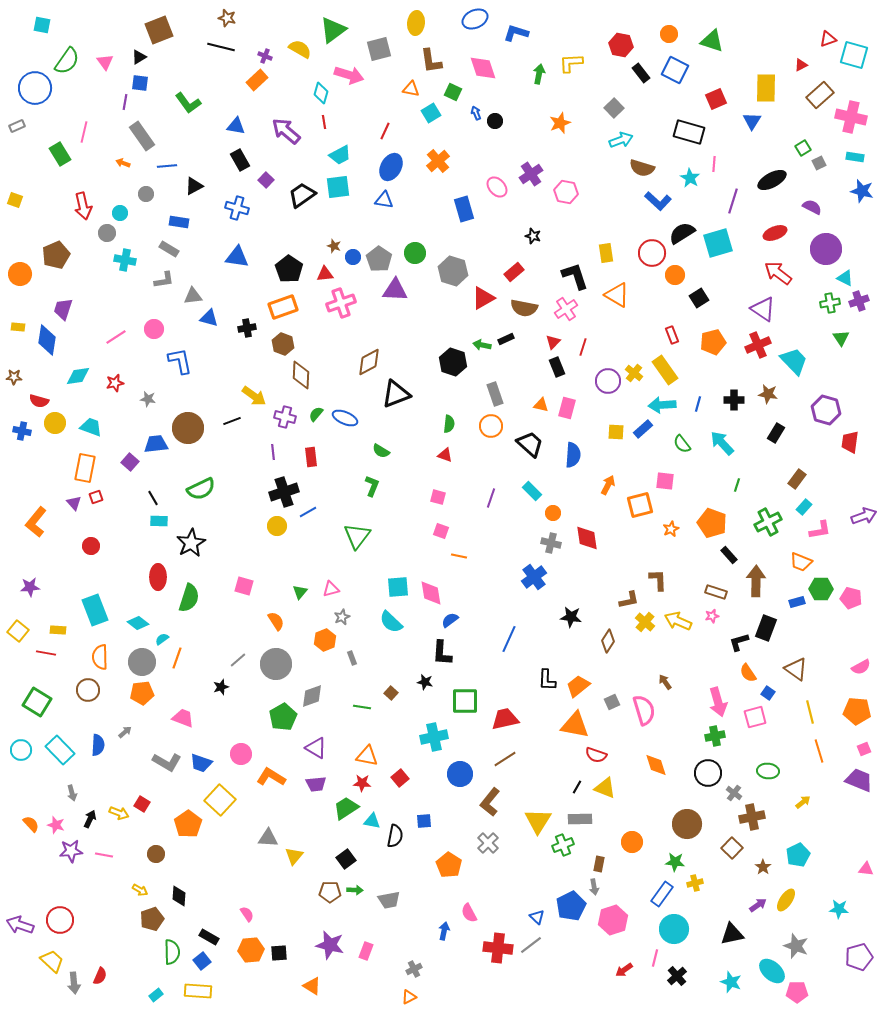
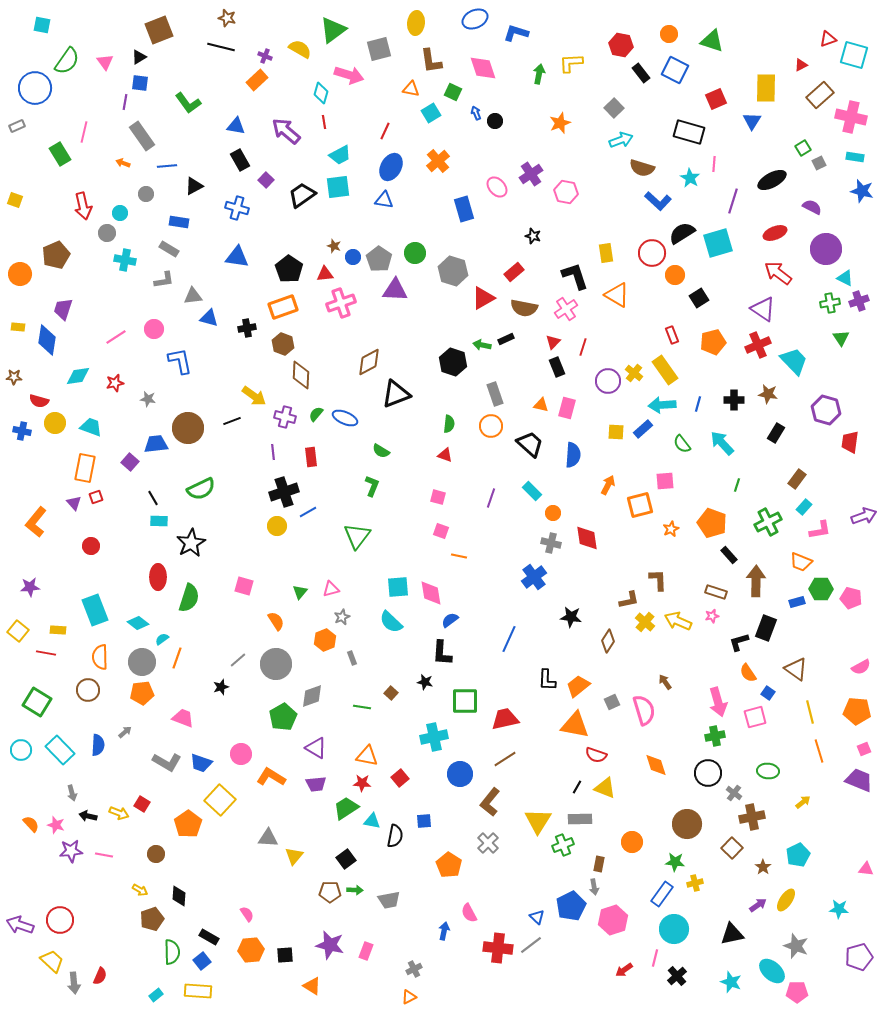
pink square at (665, 481): rotated 12 degrees counterclockwise
black arrow at (90, 819): moved 2 px left, 3 px up; rotated 102 degrees counterclockwise
black square at (279, 953): moved 6 px right, 2 px down
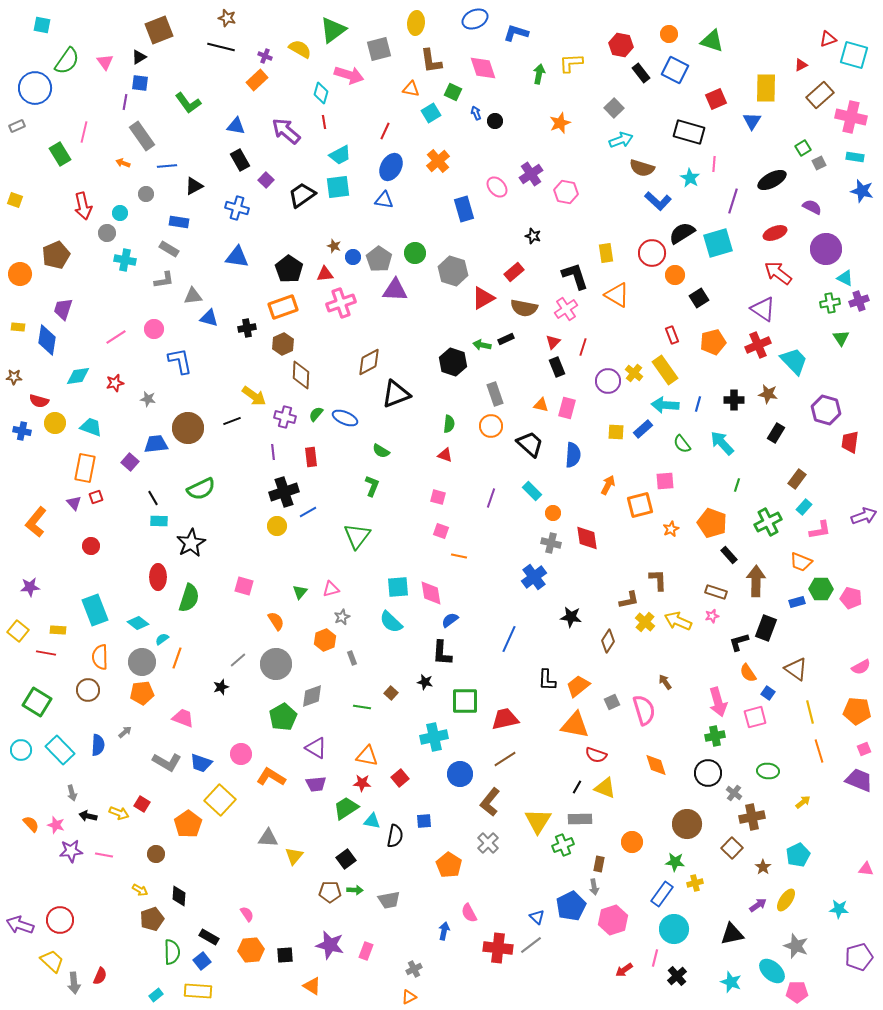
brown hexagon at (283, 344): rotated 15 degrees clockwise
cyan arrow at (662, 405): moved 3 px right; rotated 8 degrees clockwise
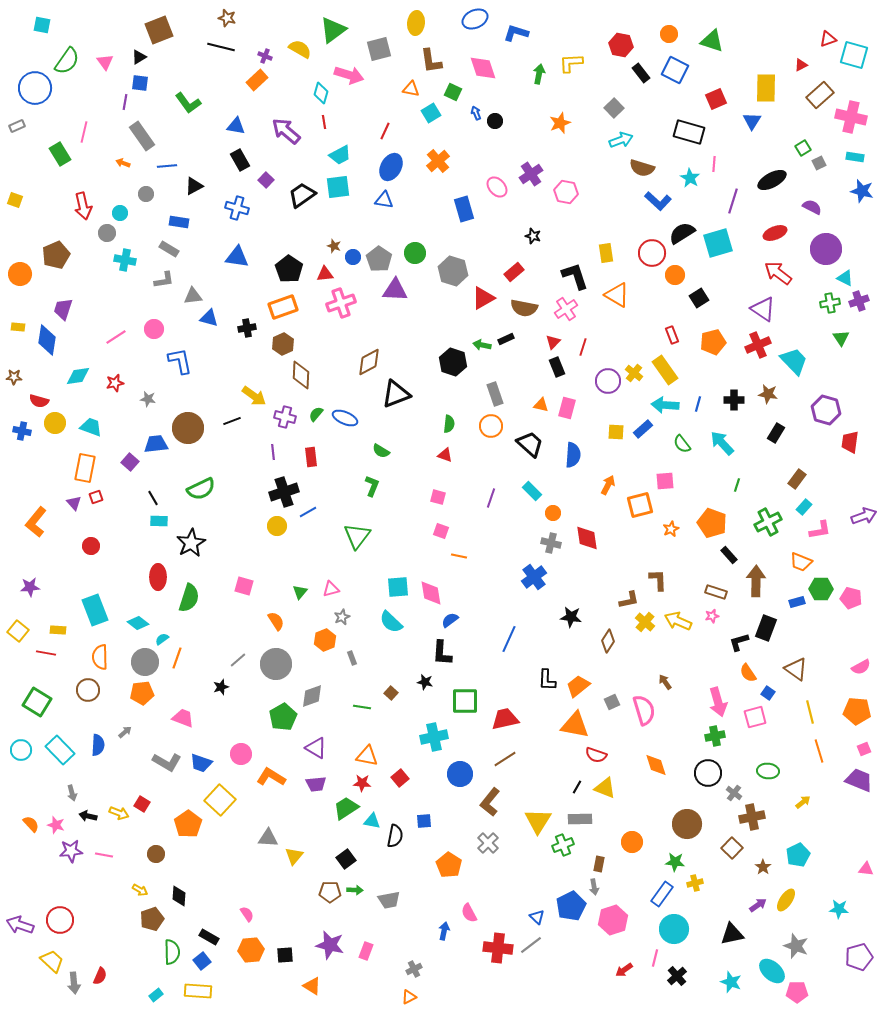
gray circle at (142, 662): moved 3 px right
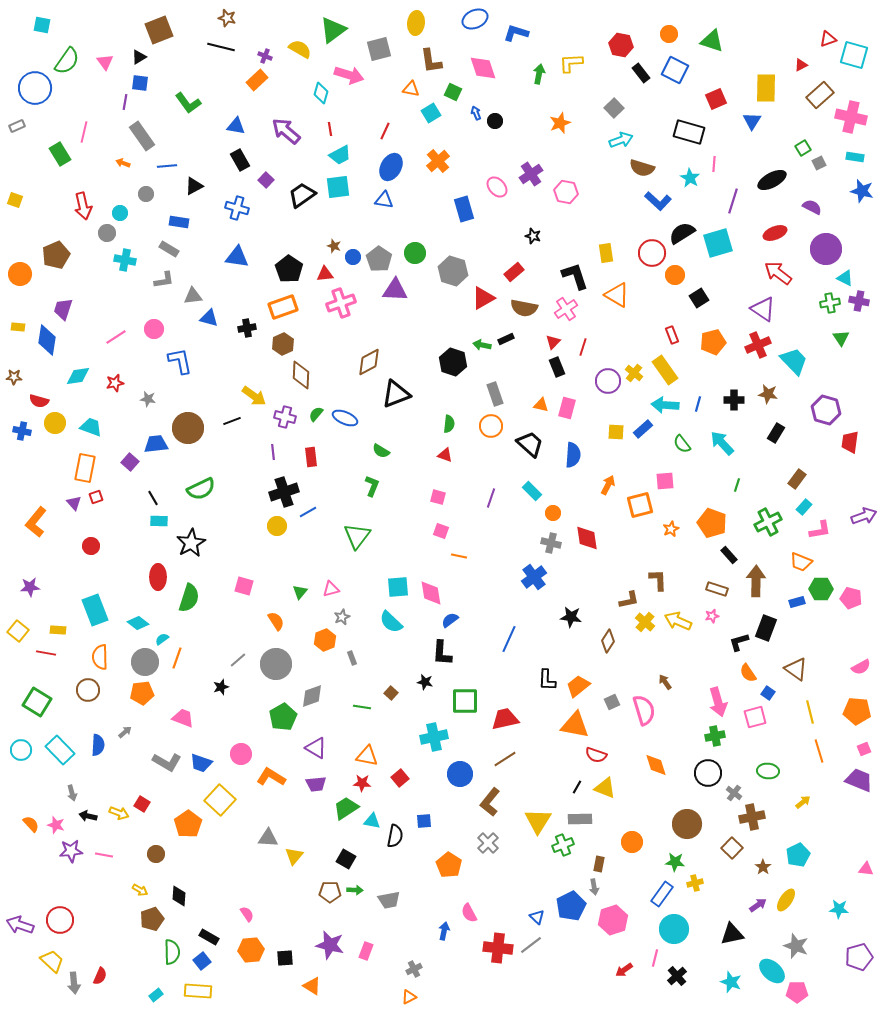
red line at (324, 122): moved 6 px right, 7 px down
purple cross at (859, 301): rotated 30 degrees clockwise
brown rectangle at (716, 592): moved 1 px right, 3 px up
black square at (346, 859): rotated 24 degrees counterclockwise
black square at (285, 955): moved 3 px down
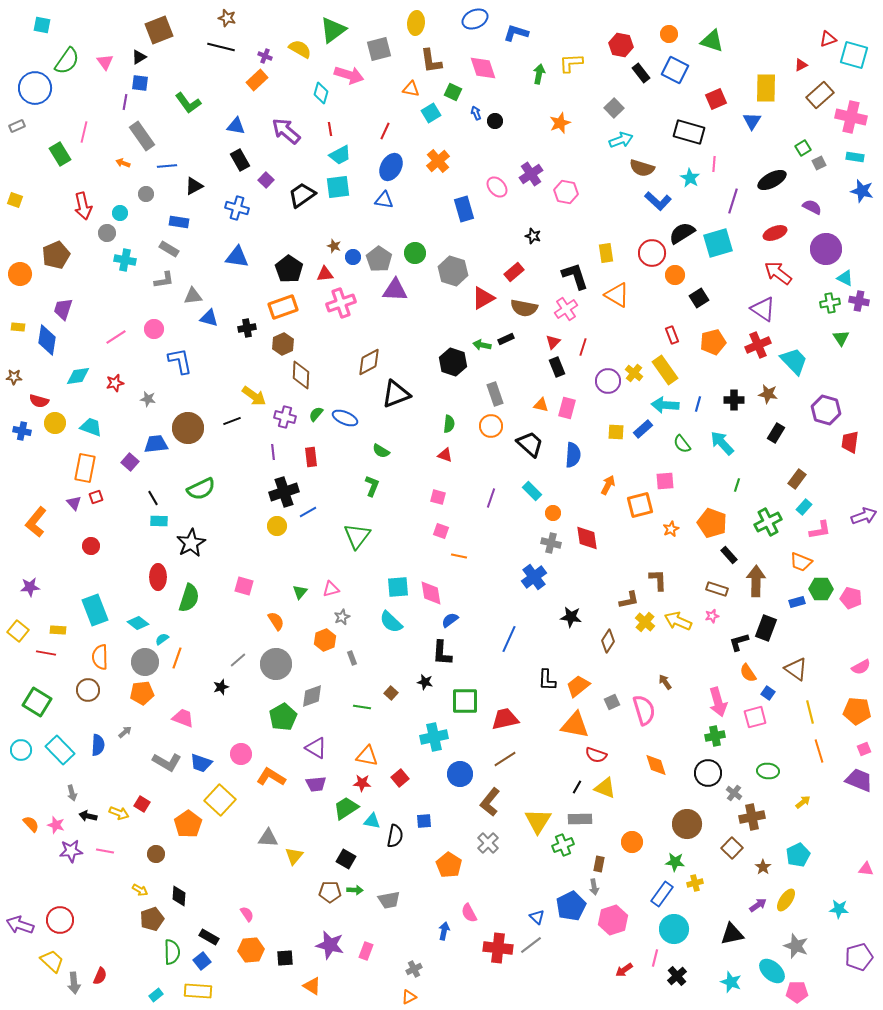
pink line at (104, 855): moved 1 px right, 4 px up
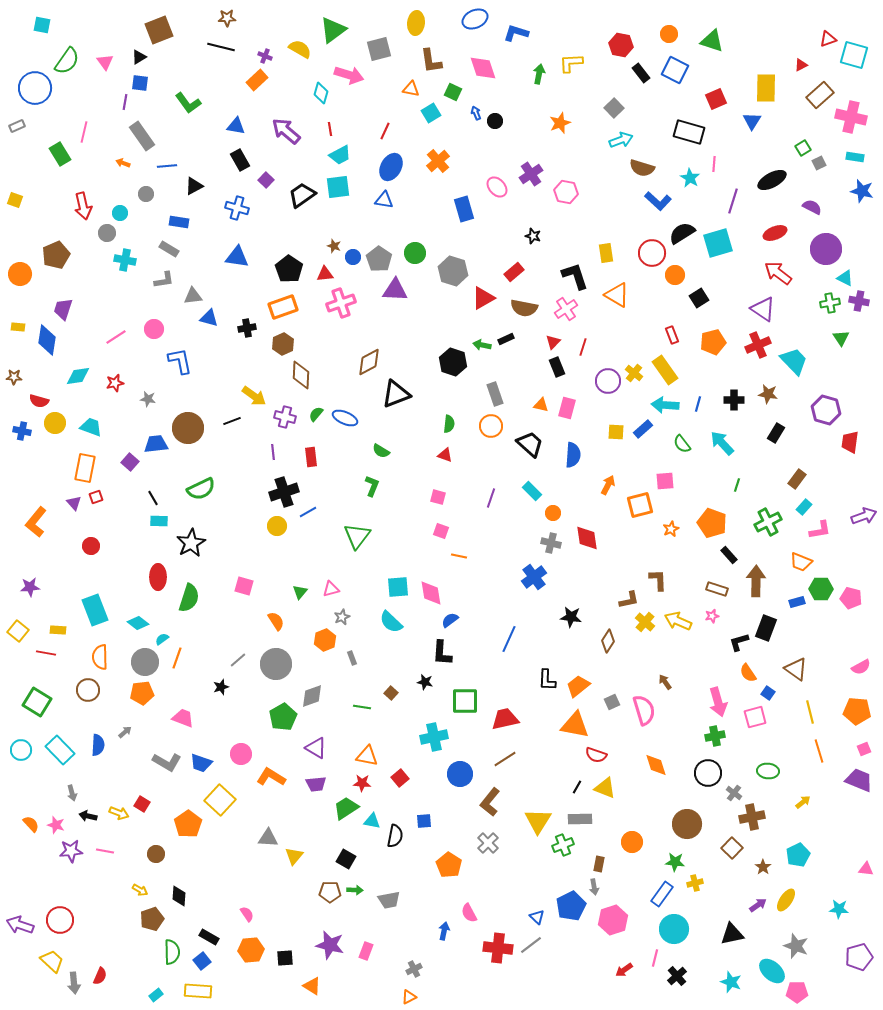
brown star at (227, 18): rotated 18 degrees counterclockwise
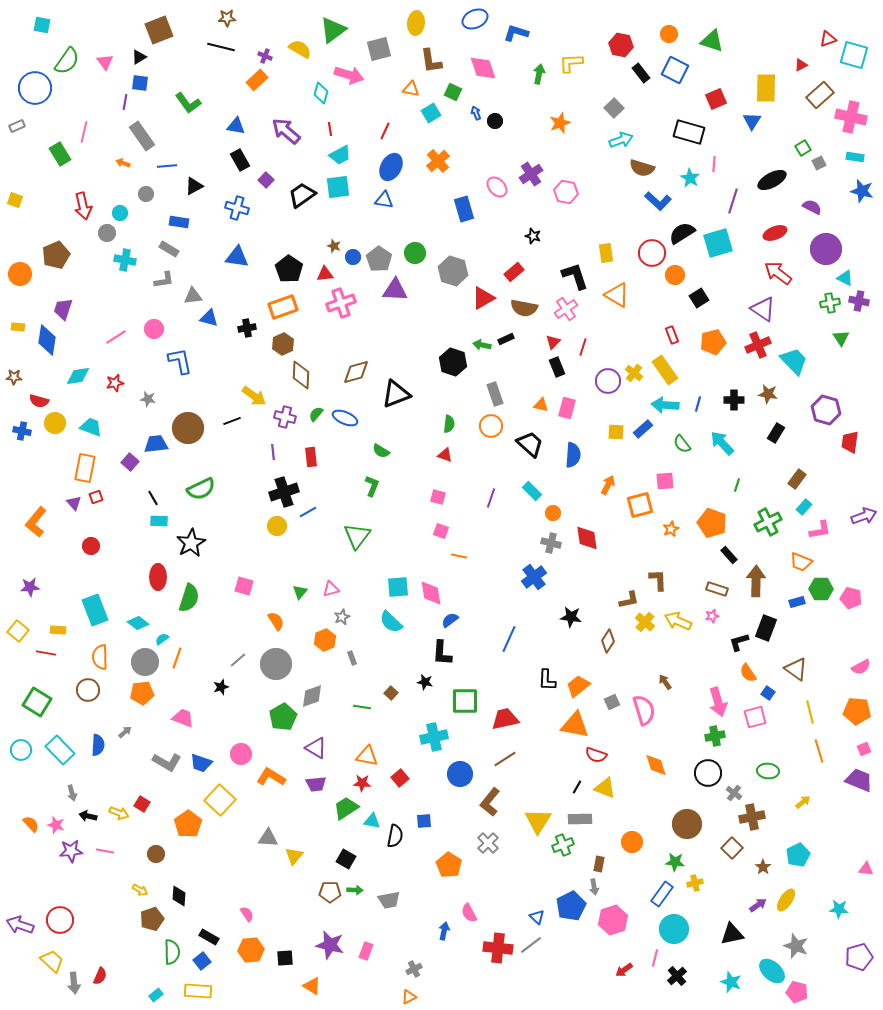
brown diamond at (369, 362): moved 13 px left, 10 px down; rotated 12 degrees clockwise
pink pentagon at (797, 992): rotated 15 degrees clockwise
